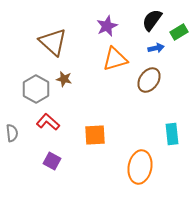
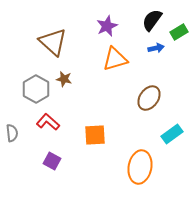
brown ellipse: moved 18 px down
cyan rectangle: rotated 60 degrees clockwise
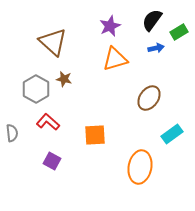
purple star: moved 3 px right
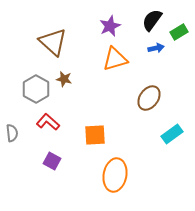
orange ellipse: moved 25 px left, 8 px down
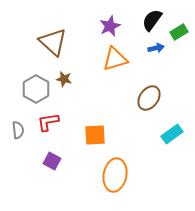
red L-shape: rotated 50 degrees counterclockwise
gray semicircle: moved 6 px right, 3 px up
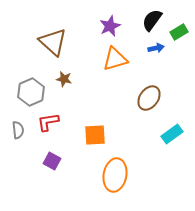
gray hexagon: moved 5 px left, 3 px down; rotated 8 degrees clockwise
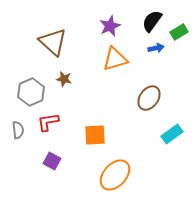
black semicircle: moved 1 px down
orange ellipse: rotated 32 degrees clockwise
